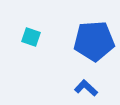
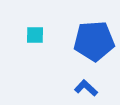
cyan square: moved 4 px right, 2 px up; rotated 18 degrees counterclockwise
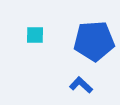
blue L-shape: moved 5 px left, 3 px up
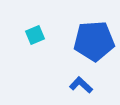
cyan square: rotated 24 degrees counterclockwise
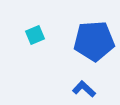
blue L-shape: moved 3 px right, 4 px down
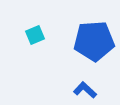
blue L-shape: moved 1 px right, 1 px down
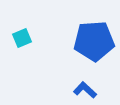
cyan square: moved 13 px left, 3 px down
